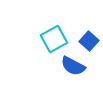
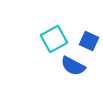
blue square: rotated 18 degrees counterclockwise
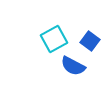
blue square: moved 1 px right; rotated 12 degrees clockwise
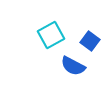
cyan square: moved 3 px left, 4 px up
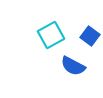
blue square: moved 5 px up
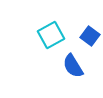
blue semicircle: rotated 30 degrees clockwise
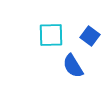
cyan square: rotated 28 degrees clockwise
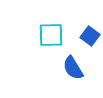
blue semicircle: moved 2 px down
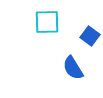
cyan square: moved 4 px left, 13 px up
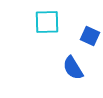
blue square: rotated 12 degrees counterclockwise
